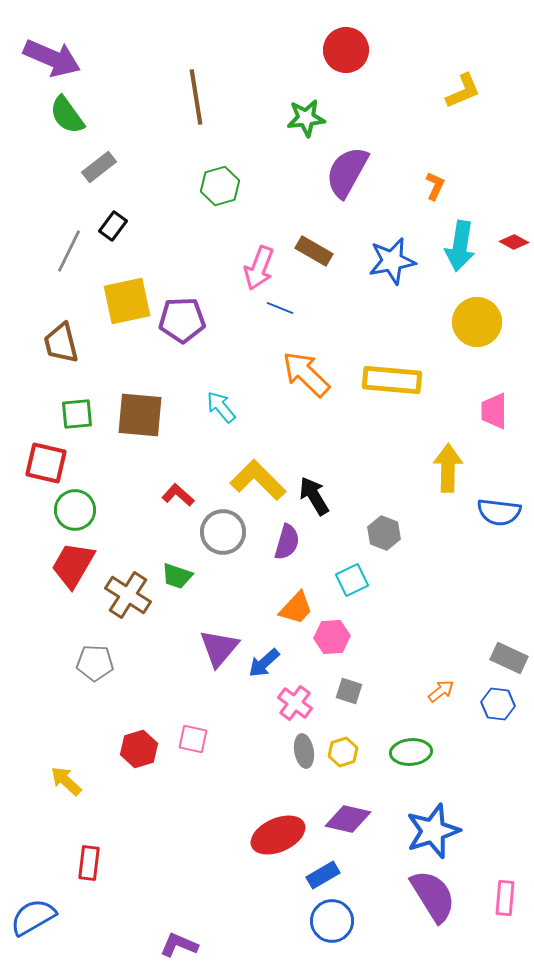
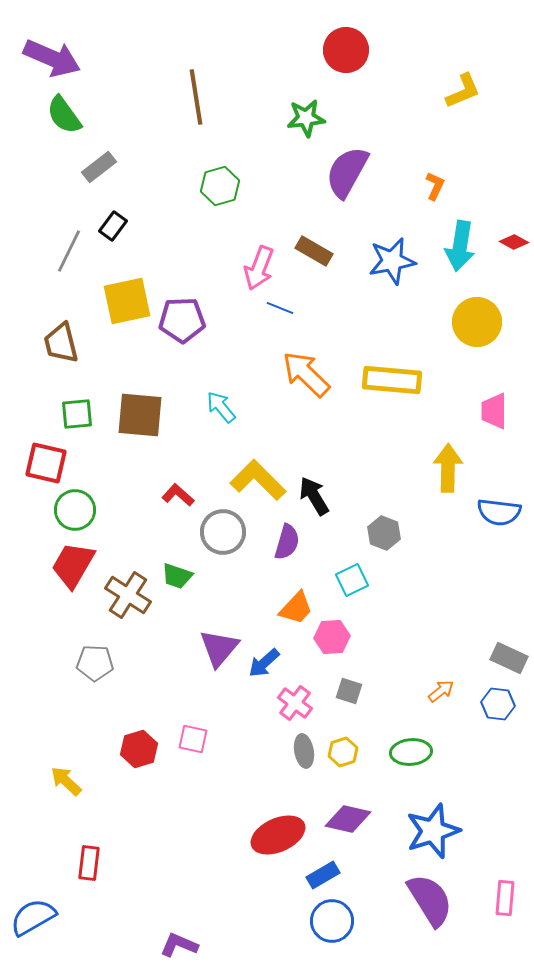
green semicircle at (67, 115): moved 3 px left
purple semicircle at (433, 896): moved 3 px left, 4 px down
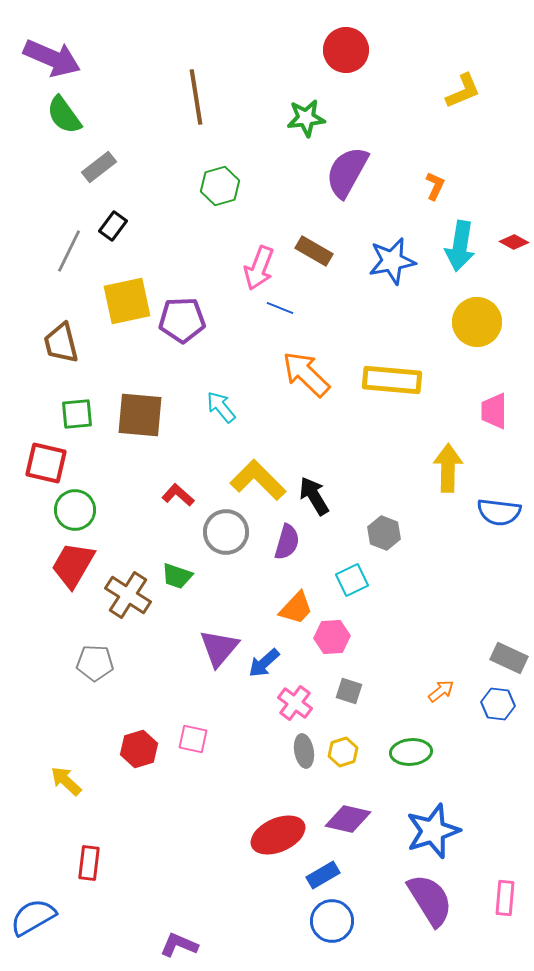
gray circle at (223, 532): moved 3 px right
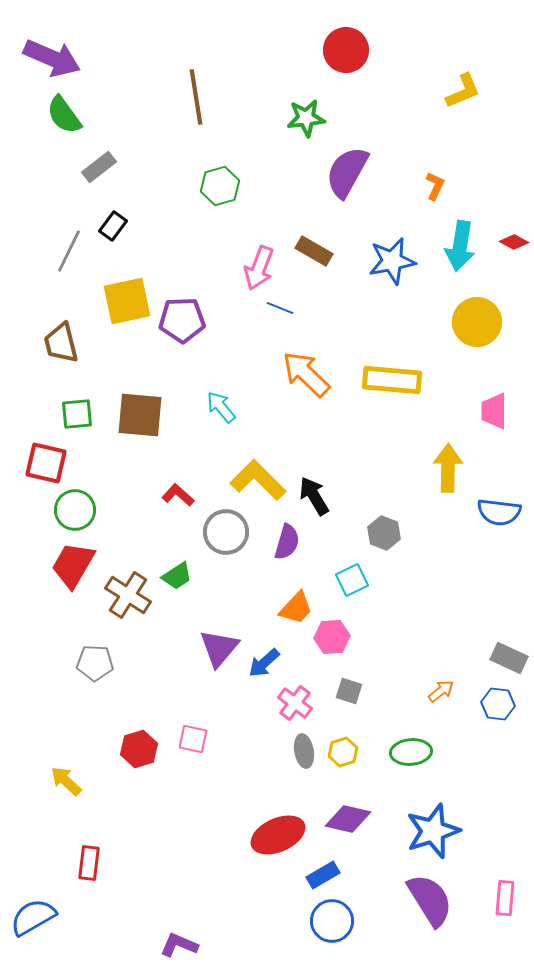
green trapezoid at (177, 576): rotated 52 degrees counterclockwise
